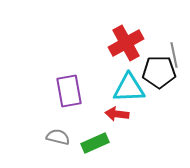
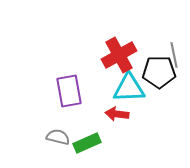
red cross: moved 7 px left, 12 px down
green rectangle: moved 8 px left
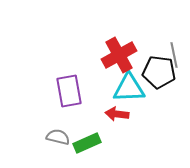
black pentagon: rotated 8 degrees clockwise
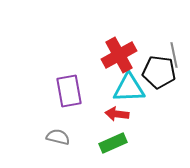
green rectangle: moved 26 px right
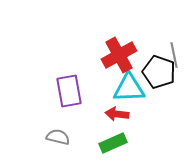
black pentagon: rotated 12 degrees clockwise
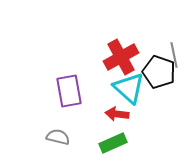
red cross: moved 2 px right, 2 px down
cyan triangle: rotated 44 degrees clockwise
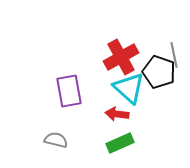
gray semicircle: moved 2 px left, 3 px down
green rectangle: moved 7 px right
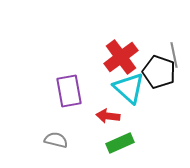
red cross: rotated 8 degrees counterclockwise
red arrow: moved 9 px left, 2 px down
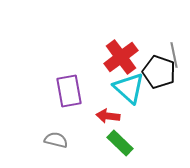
green rectangle: rotated 68 degrees clockwise
